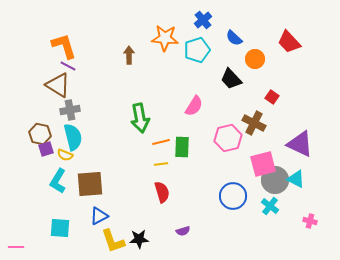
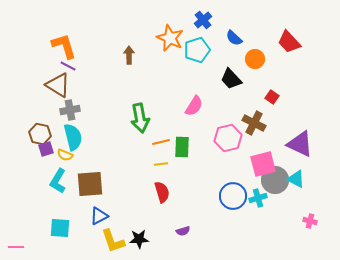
orange star: moved 5 px right; rotated 20 degrees clockwise
cyan cross: moved 12 px left, 8 px up; rotated 36 degrees clockwise
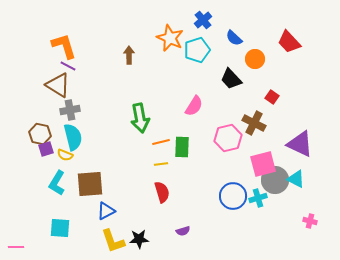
cyan L-shape: moved 1 px left, 2 px down
blue triangle: moved 7 px right, 5 px up
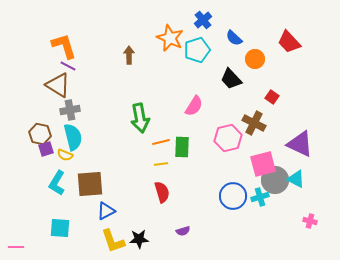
cyan cross: moved 2 px right, 1 px up
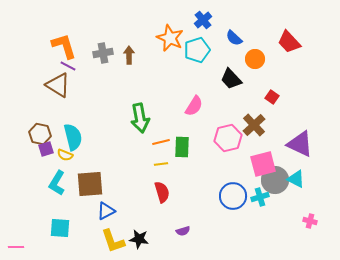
gray cross: moved 33 px right, 57 px up
brown cross: moved 2 px down; rotated 20 degrees clockwise
black star: rotated 12 degrees clockwise
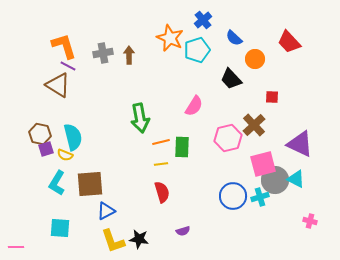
red square: rotated 32 degrees counterclockwise
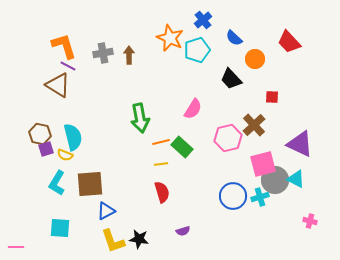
pink semicircle: moved 1 px left, 3 px down
green rectangle: rotated 50 degrees counterclockwise
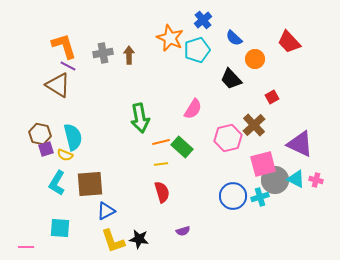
red square: rotated 32 degrees counterclockwise
pink cross: moved 6 px right, 41 px up
pink line: moved 10 px right
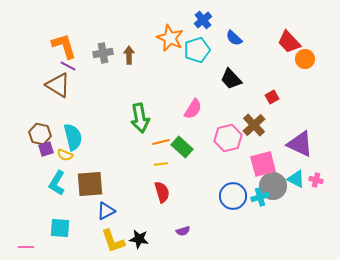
orange circle: moved 50 px right
gray circle: moved 2 px left, 6 px down
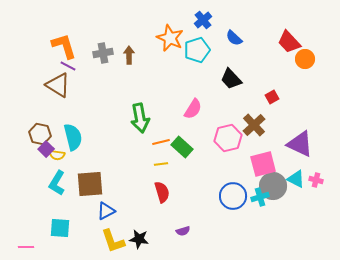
purple square: rotated 28 degrees counterclockwise
yellow semicircle: moved 8 px left; rotated 14 degrees counterclockwise
